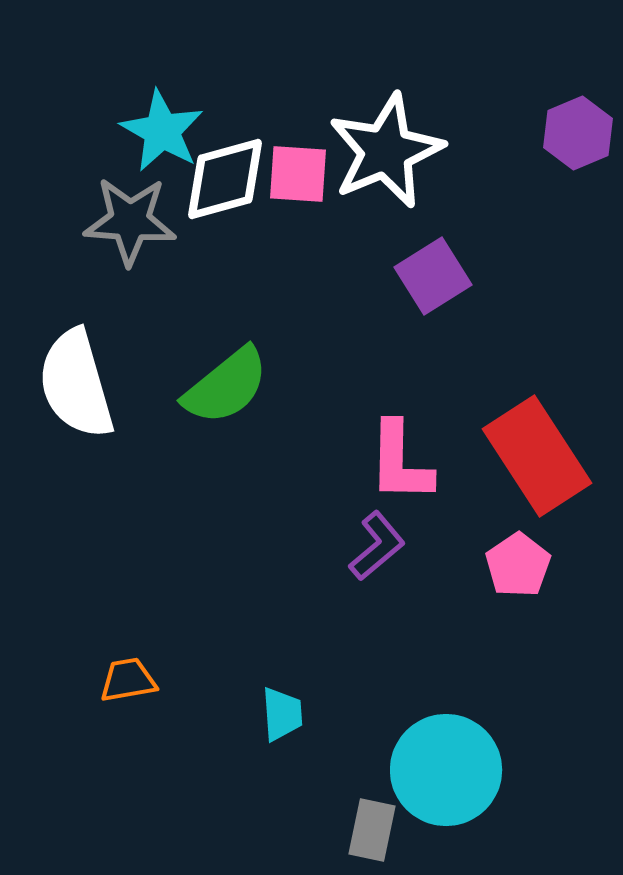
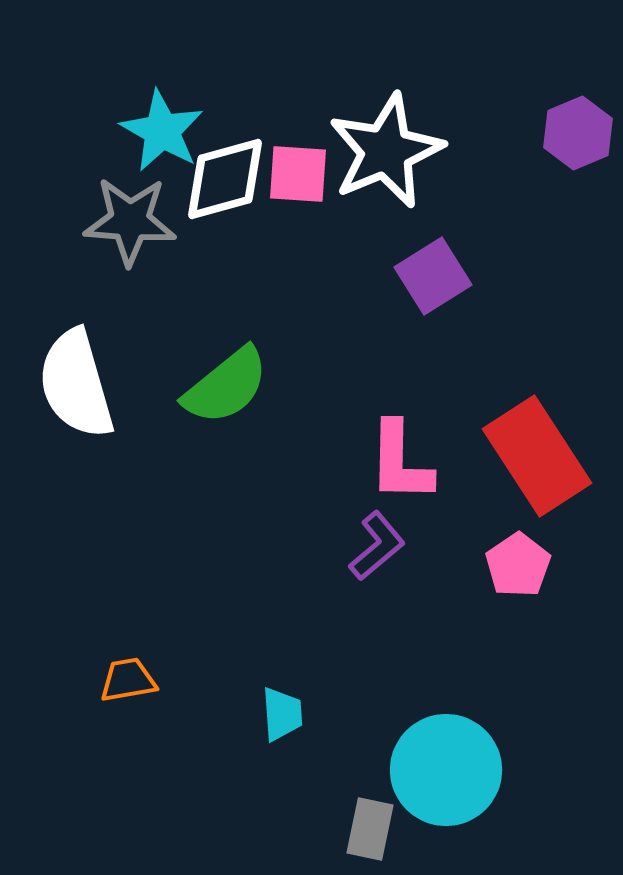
gray rectangle: moved 2 px left, 1 px up
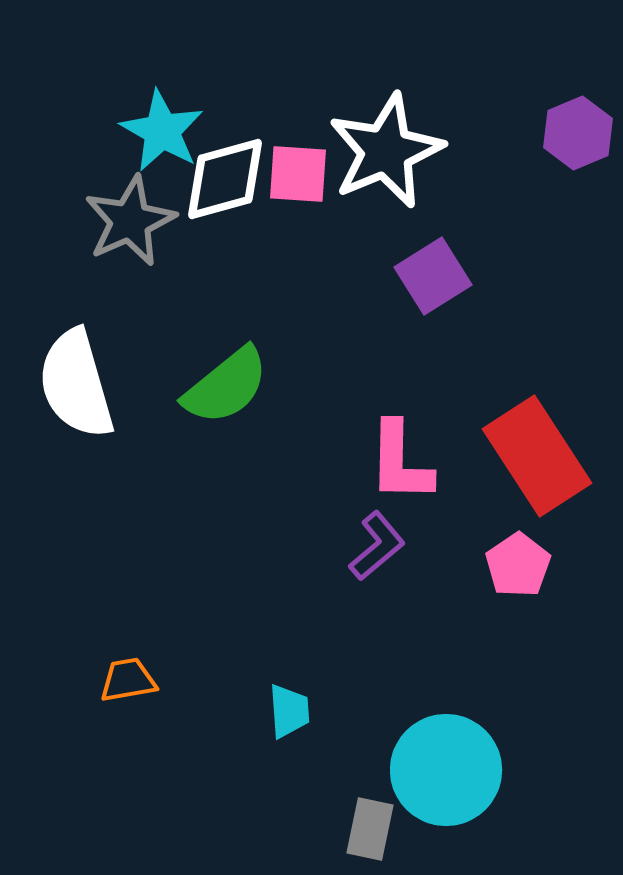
gray star: rotated 28 degrees counterclockwise
cyan trapezoid: moved 7 px right, 3 px up
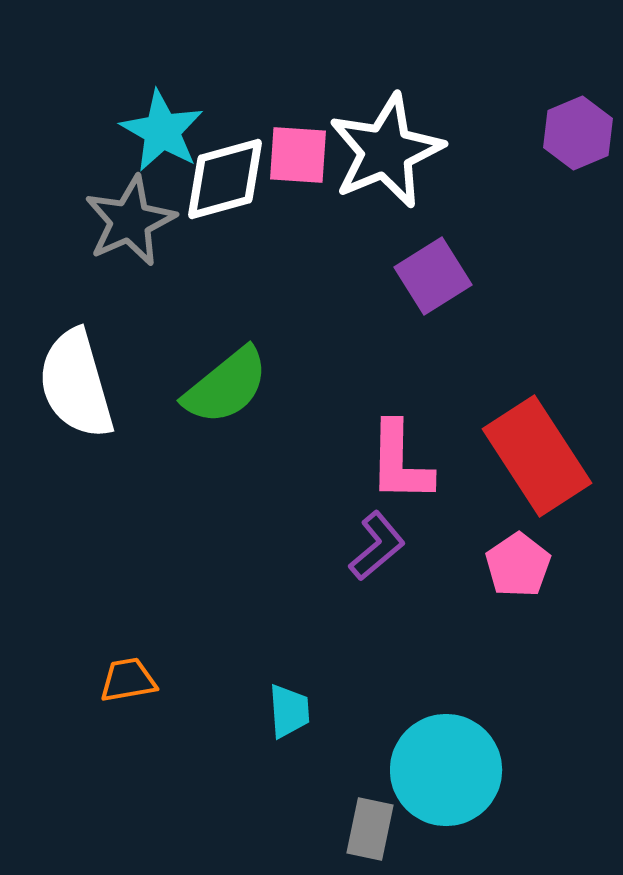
pink square: moved 19 px up
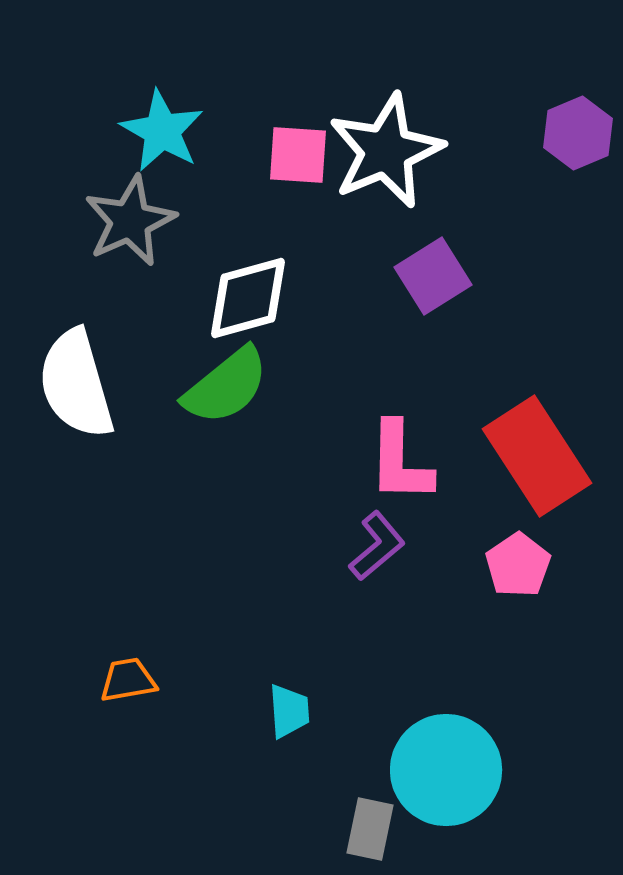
white diamond: moved 23 px right, 119 px down
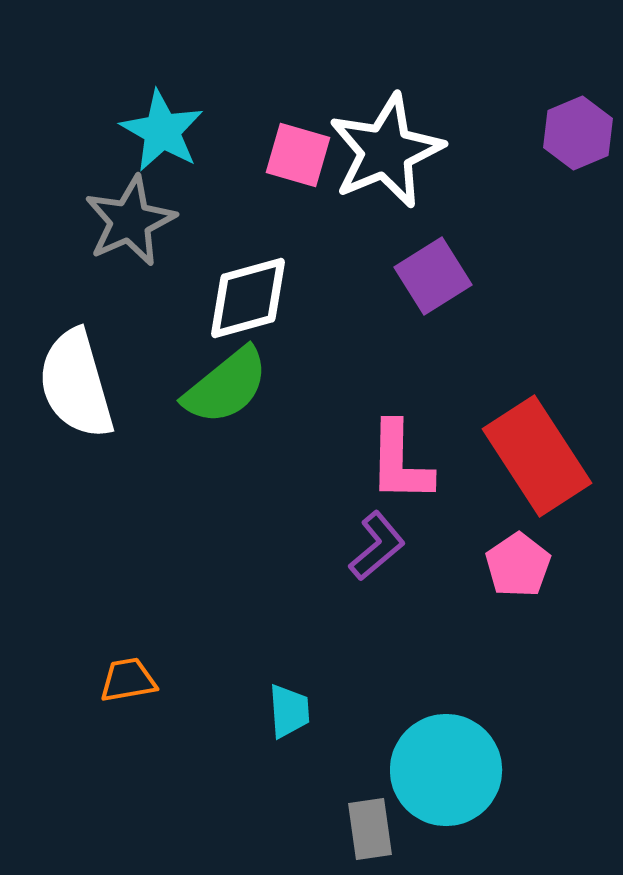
pink square: rotated 12 degrees clockwise
gray rectangle: rotated 20 degrees counterclockwise
